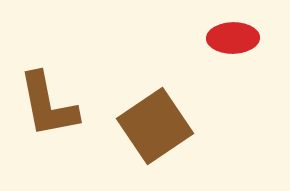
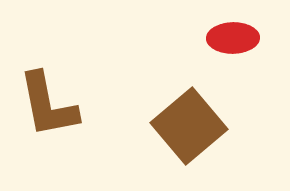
brown square: moved 34 px right; rotated 6 degrees counterclockwise
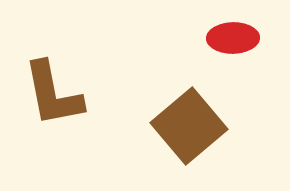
brown L-shape: moved 5 px right, 11 px up
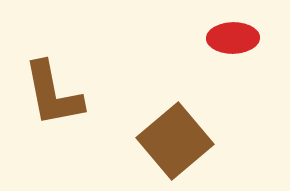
brown square: moved 14 px left, 15 px down
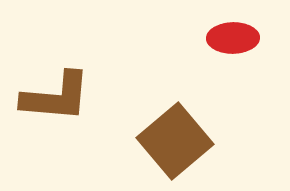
brown L-shape: moved 3 px right, 3 px down; rotated 74 degrees counterclockwise
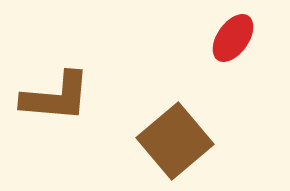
red ellipse: rotated 54 degrees counterclockwise
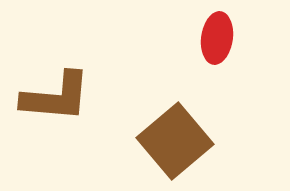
red ellipse: moved 16 px left; rotated 27 degrees counterclockwise
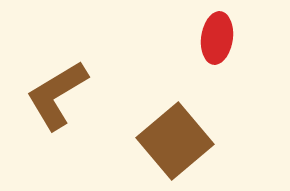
brown L-shape: moved 1 px right, 2 px up; rotated 144 degrees clockwise
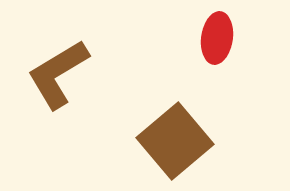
brown L-shape: moved 1 px right, 21 px up
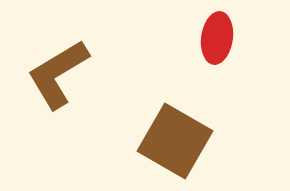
brown square: rotated 20 degrees counterclockwise
